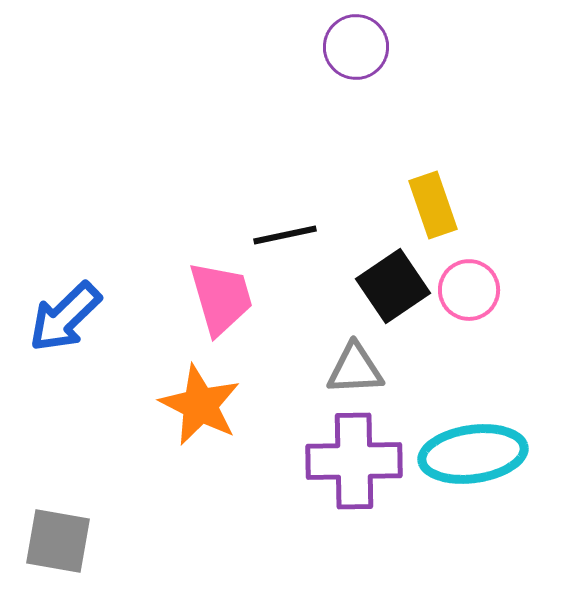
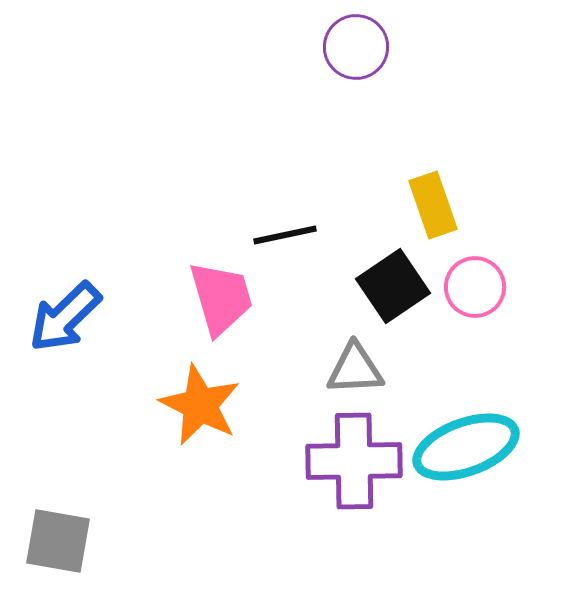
pink circle: moved 6 px right, 3 px up
cyan ellipse: moved 7 px left, 7 px up; rotated 12 degrees counterclockwise
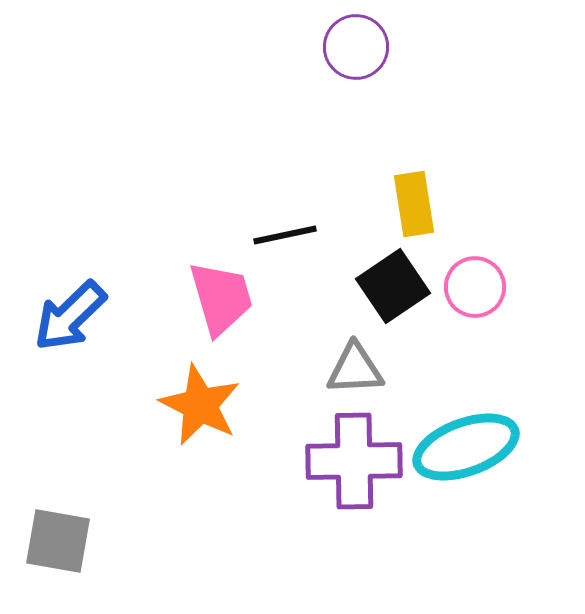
yellow rectangle: moved 19 px left, 1 px up; rotated 10 degrees clockwise
blue arrow: moved 5 px right, 1 px up
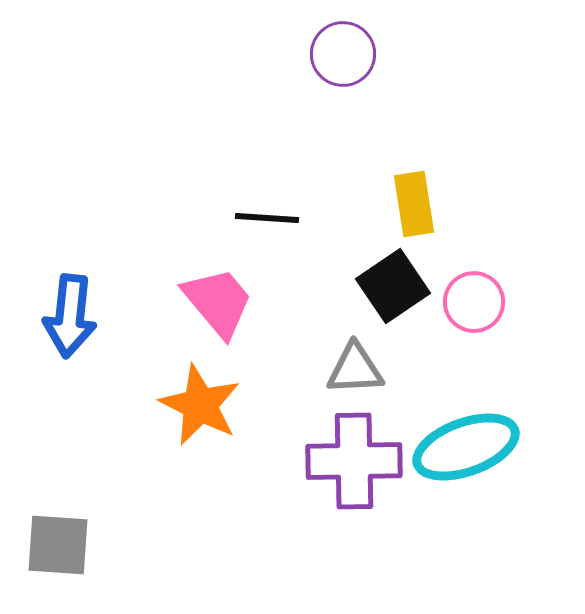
purple circle: moved 13 px left, 7 px down
black line: moved 18 px left, 17 px up; rotated 16 degrees clockwise
pink circle: moved 1 px left, 15 px down
pink trapezoid: moved 3 px left, 4 px down; rotated 24 degrees counterclockwise
blue arrow: rotated 40 degrees counterclockwise
gray square: moved 4 px down; rotated 6 degrees counterclockwise
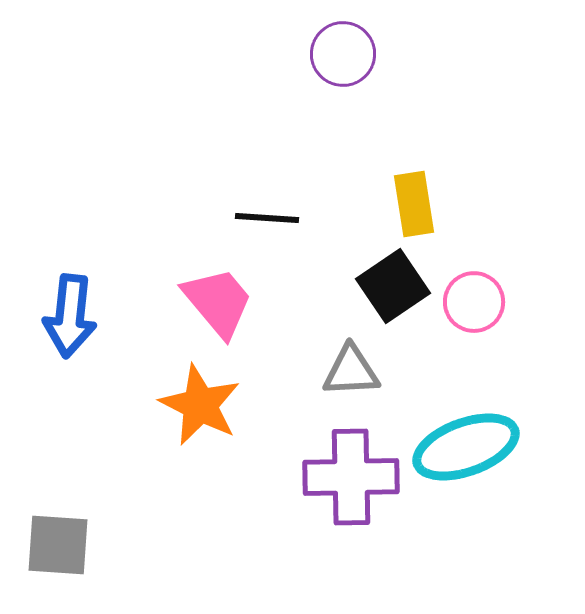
gray triangle: moved 4 px left, 2 px down
purple cross: moved 3 px left, 16 px down
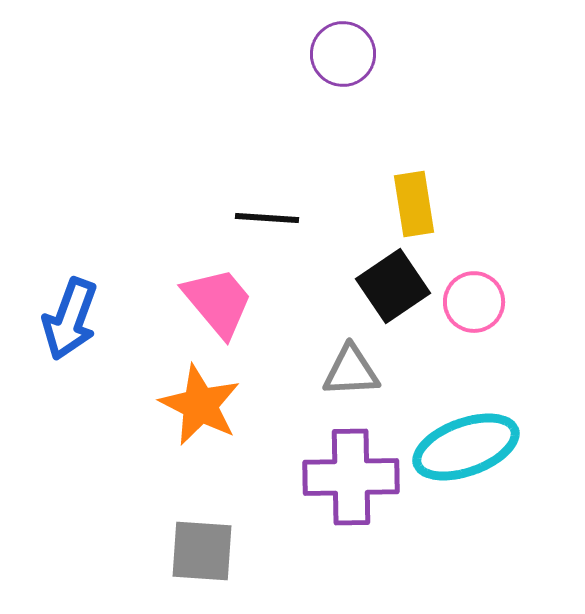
blue arrow: moved 3 px down; rotated 14 degrees clockwise
gray square: moved 144 px right, 6 px down
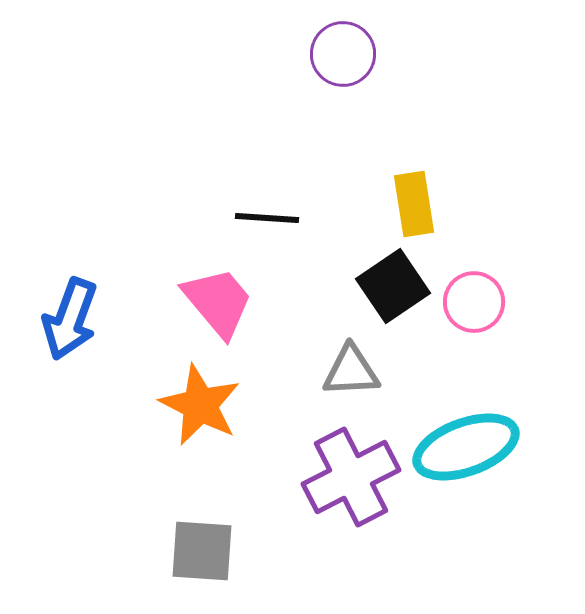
purple cross: rotated 26 degrees counterclockwise
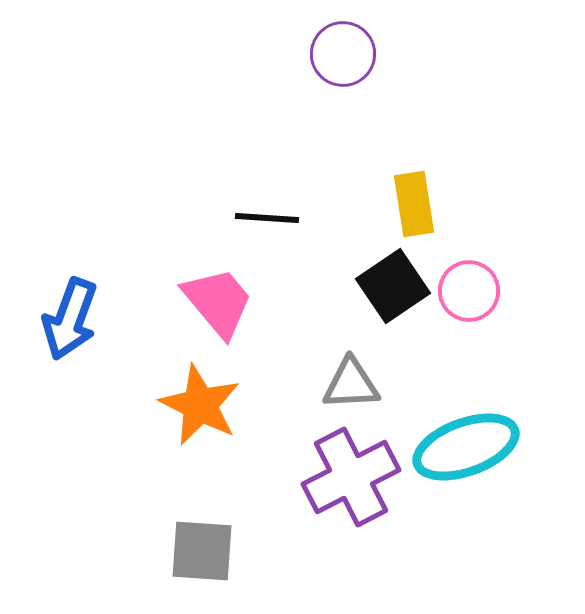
pink circle: moved 5 px left, 11 px up
gray triangle: moved 13 px down
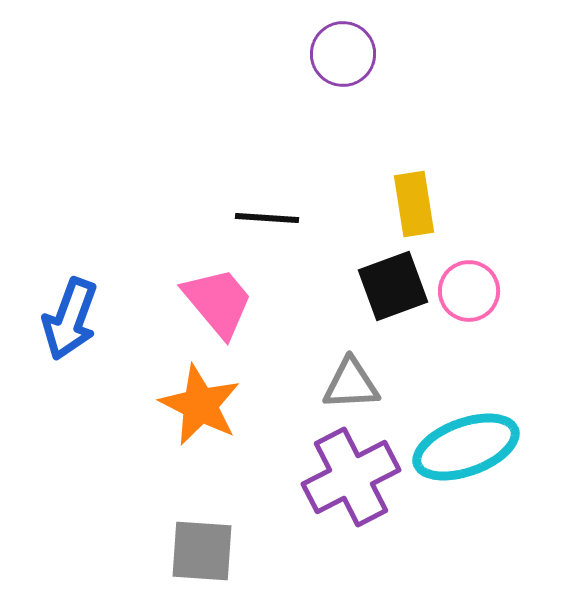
black square: rotated 14 degrees clockwise
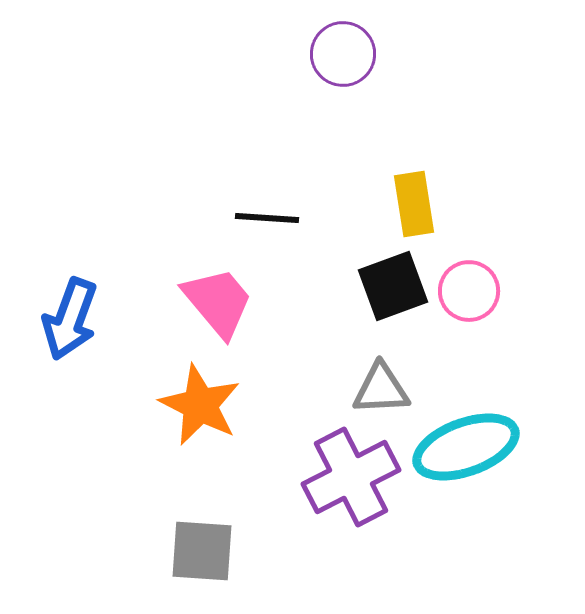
gray triangle: moved 30 px right, 5 px down
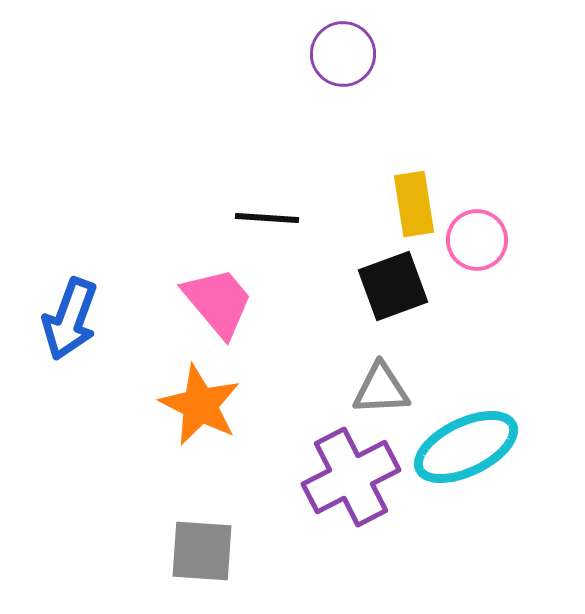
pink circle: moved 8 px right, 51 px up
cyan ellipse: rotated 6 degrees counterclockwise
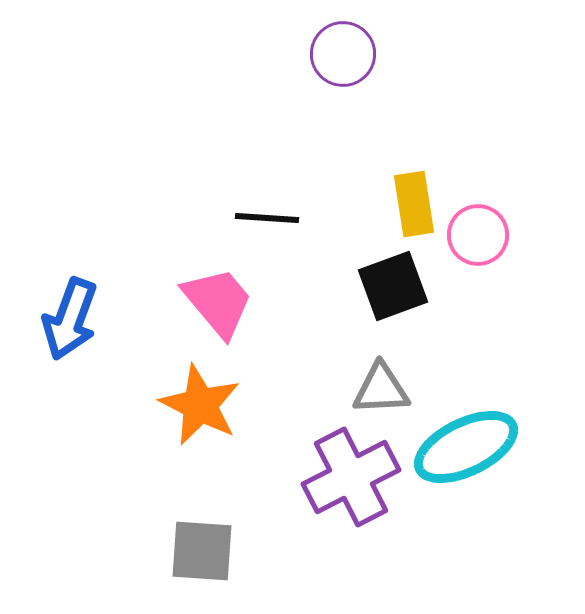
pink circle: moved 1 px right, 5 px up
